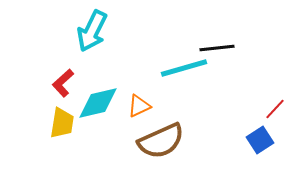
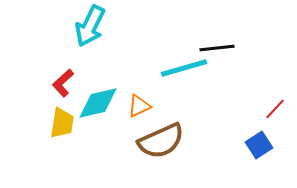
cyan arrow: moved 2 px left, 5 px up
blue square: moved 1 px left, 5 px down
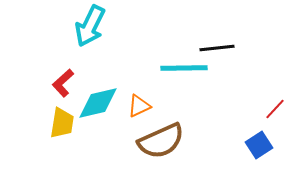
cyan line: rotated 15 degrees clockwise
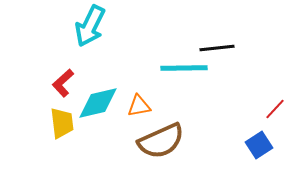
orange triangle: rotated 15 degrees clockwise
yellow trapezoid: rotated 16 degrees counterclockwise
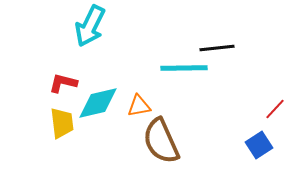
red L-shape: rotated 56 degrees clockwise
brown semicircle: rotated 90 degrees clockwise
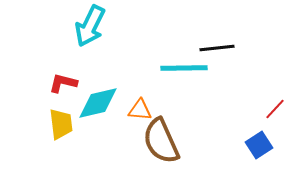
orange triangle: moved 1 px right, 4 px down; rotated 15 degrees clockwise
yellow trapezoid: moved 1 px left, 1 px down
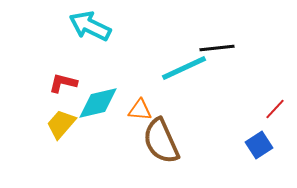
cyan arrow: rotated 90 degrees clockwise
cyan line: rotated 24 degrees counterclockwise
yellow trapezoid: rotated 132 degrees counterclockwise
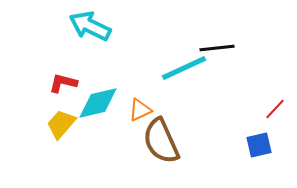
orange triangle: rotated 30 degrees counterclockwise
blue square: rotated 20 degrees clockwise
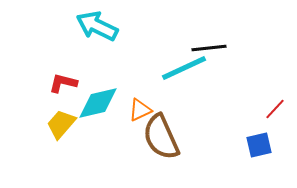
cyan arrow: moved 7 px right
black line: moved 8 px left
brown semicircle: moved 4 px up
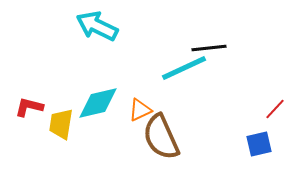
red L-shape: moved 34 px left, 24 px down
yellow trapezoid: rotated 32 degrees counterclockwise
blue square: moved 1 px up
